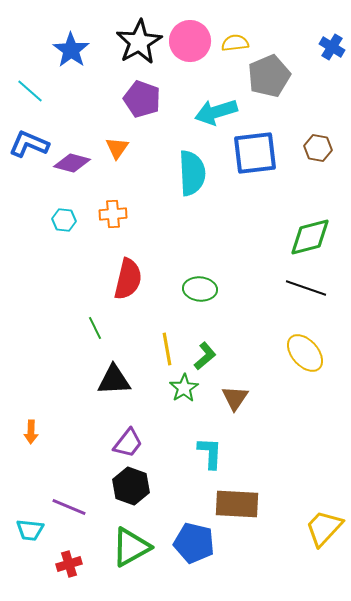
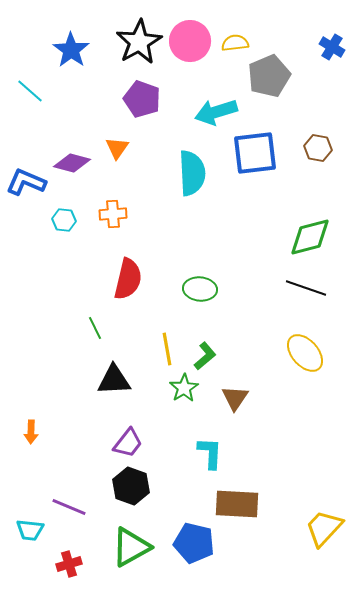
blue L-shape: moved 3 px left, 38 px down
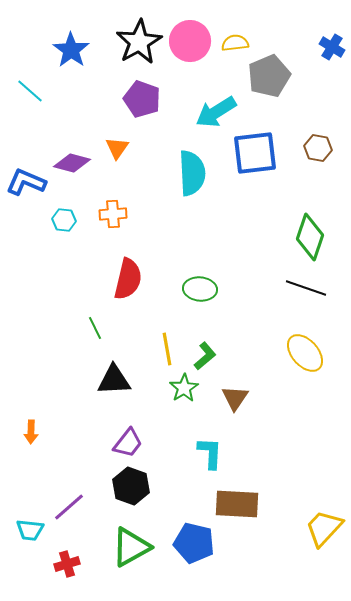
cyan arrow: rotated 15 degrees counterclockwise
green diamond: rotated 57 degrees counterclockwise
purple line: rotated 64 degrees counterclockwise
red cross: moved 2 px left
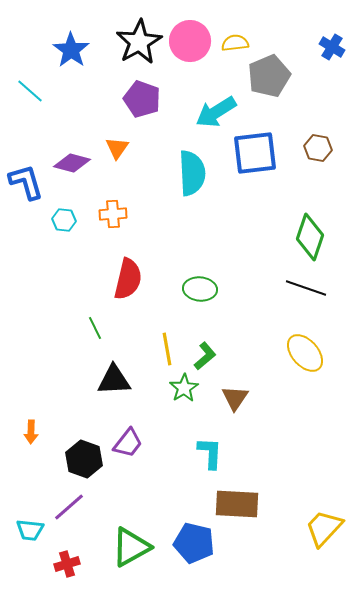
blue L-shape: rotated 51 degrees clockwise
black hexagon: moved 47 px left, 27 px up
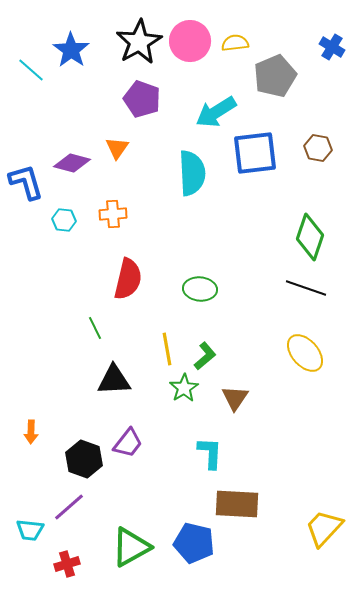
gray pentagon: moved 6 px right
cyan line: moved 1 px right, 21 px up
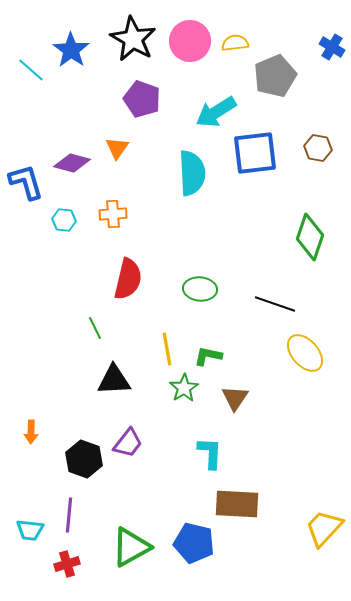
black star: moved 6 px left, 3 px up; rotated 12 degrees counterclockwise
black line: moved 31 px left, 16 px down
green L-shape: moved 3 px right; rotated 128 degrees counterclockwise
purple line: moved 8 px down; rotated 44 degrees counterclockwise
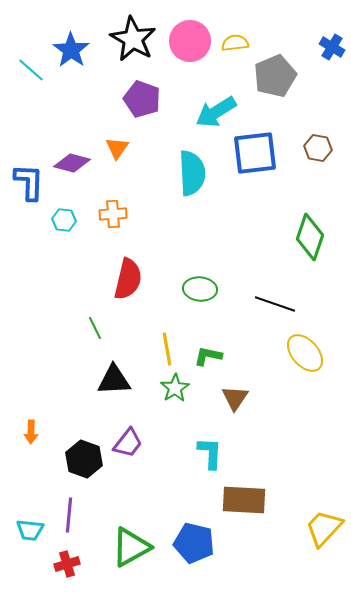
blue L-shape: moved 3 px right; rotated 18 degrees clockwise
green star: moved 9 px left
brown rectangle: moved 7 px right, 4 px up
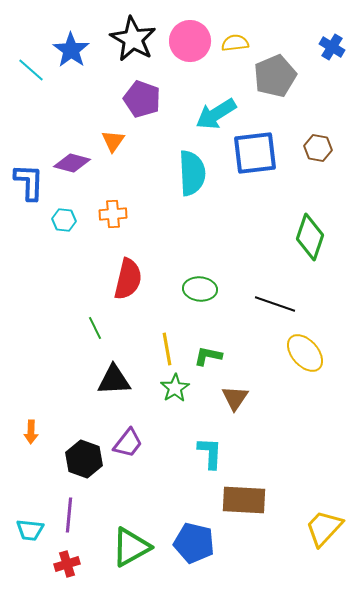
cyan arrow: moved 2 px down
orange triangle: moved 4 px left, 7 px up
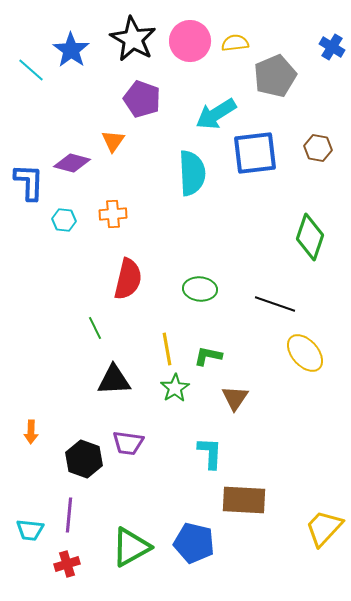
purple trapezoid: rotated 60 degrees clockwise
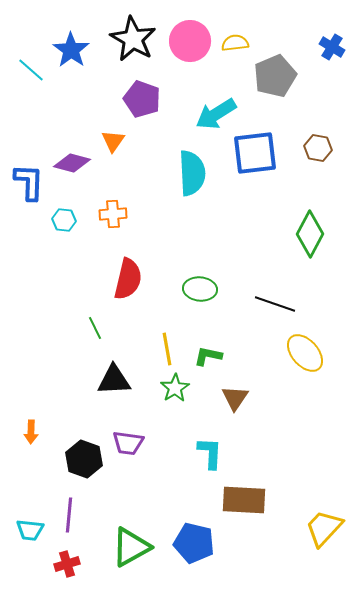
green diamond: moved 3 px up; rotated 9 degrees clockwise
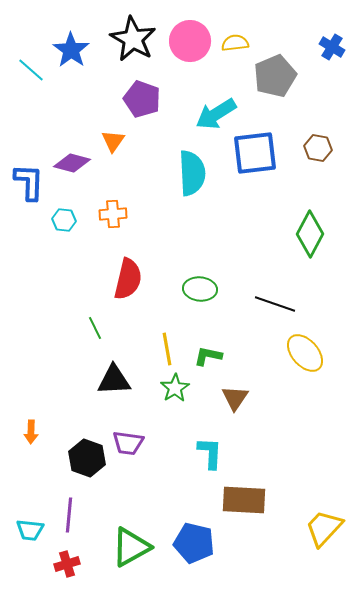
black hexagon: moved 3 px right, 1 px up
